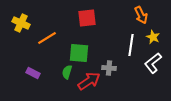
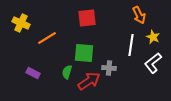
orange arrow: moved 2 px left
green square: moved 5 px right
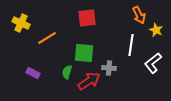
yellow star: moved 3 px right, 7 px up
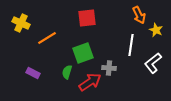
green square: moved 1 px left; rotated 25 degrees counterclockwise
red arrow: moved 1 px right, 1 px down
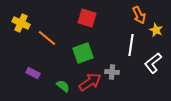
red square: rotated 24 degrees clockwise
orange line: rotated 72 degrees clockwise
gray cross: moved 3 px right, 4 px down
green semicircle: moved 4 px left, 14 px down; rotated 112 degrees clockwise
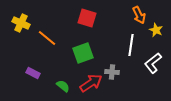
red arrow: moved 1 px right, 1 px down
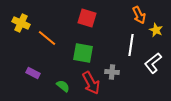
green square: rotated 30 degrees clockwise
red arrow: rotated 95 degrees clockwise
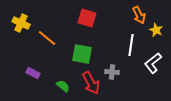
green square: moved 1 px left, 1 px down
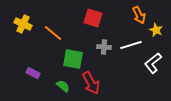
red square: moved 6 px right
yellow cross: moved 2 px right, 1 px down
orange line: moved 6 px right, 5 px up
white line: rotated 65 degrees clockwise
green square: moved 9 px left, 5 px down
gray cross: moved 8 px left, 25 px up
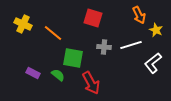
green square: moved 1 px up
green semicircle: moved 5 px left, 11 px up
